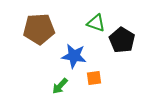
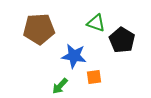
orange square: moved 1 px up
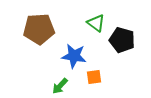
green triangle: rotated 18 degrees clockwise
black pentagon: rotated 15 degrees counterclockwise
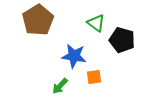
brown pentagon: moved 1 px left, 9 px up; rotated 28 degrees counterclockwise
